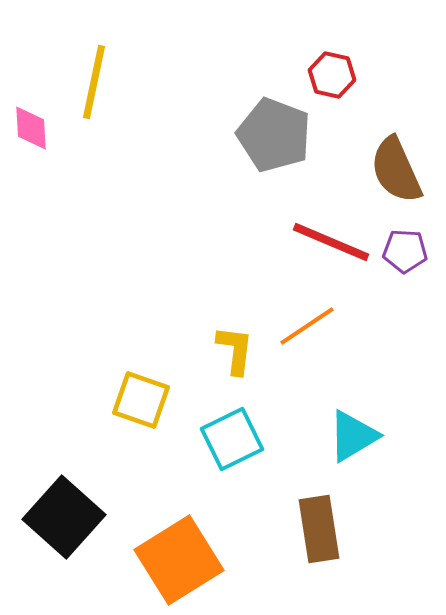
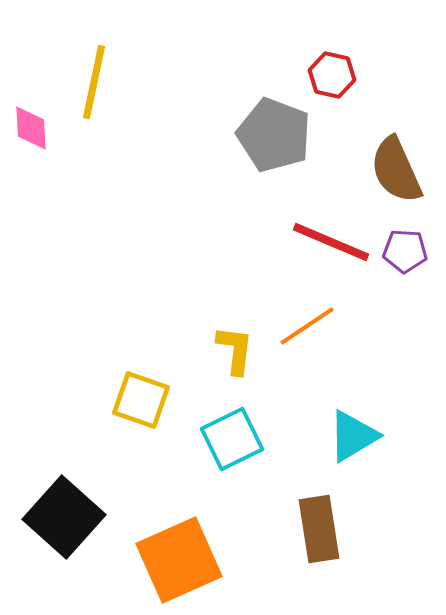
orange square: rotated 8 degrees clockwise
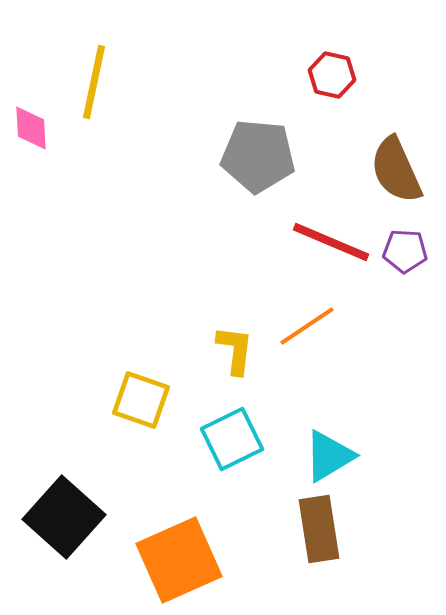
gray pentagon: moved 16 px left, 21 px down; rotated 16 degrees counterclockwise
cyan triangle: moved 24 px left, 20 px down
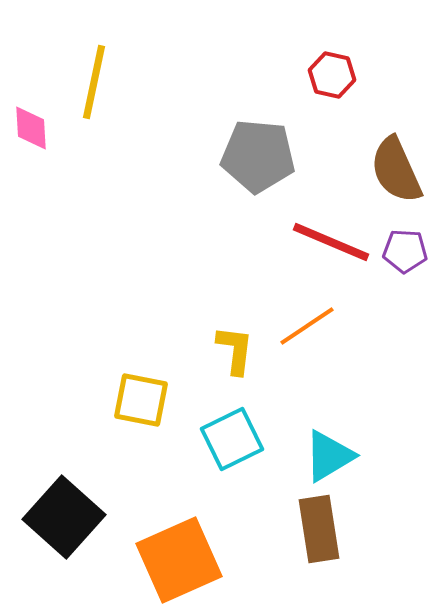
yellow square: rotated 8 degrees counterclockwise
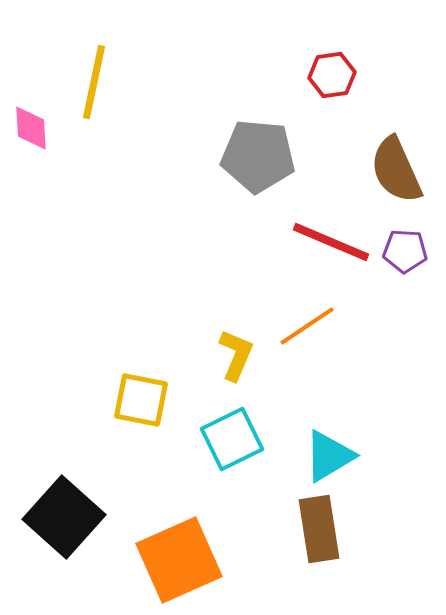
red hexagon: rotated 21 degrees counterclockwise
yellow L-shape: moved 1 px right, 5 px down; rotated 16 degrees clockwise
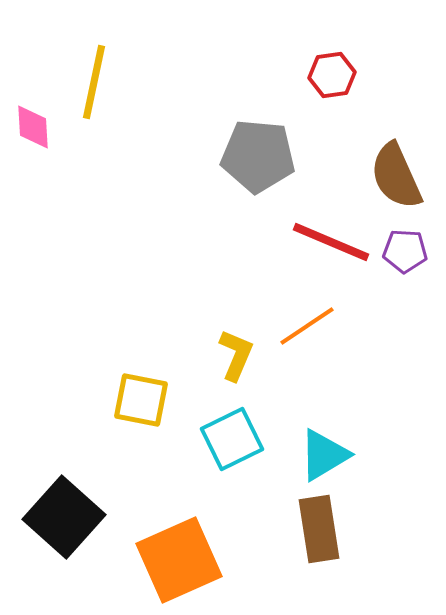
pink diamond: moved 2 px right, 1 px up
brown semicircle: moved 6 px down
cyan triangle: moved 5 px left, 1 px up
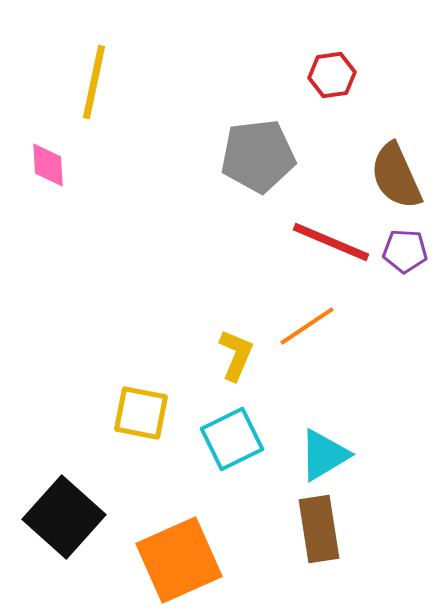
pink diamond: moved 15 px right, 38 px down
gray pentagon: rotated 12 degrees counterclockwise
yellow square: moved 13 px down
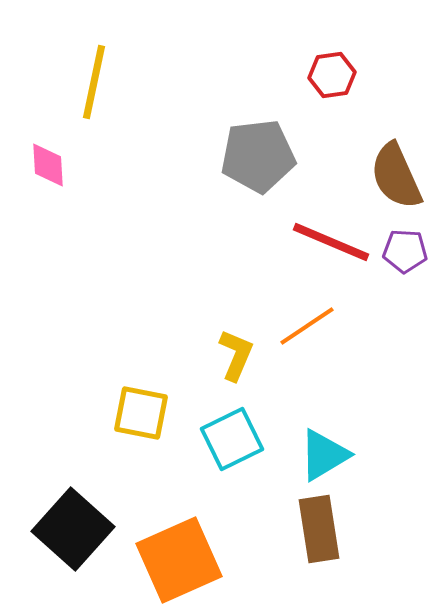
black square: moved 9 px right, 12 px down
